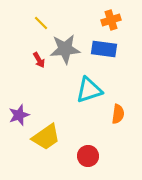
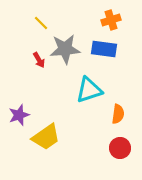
red circle: moved 32 px right, 8 px up
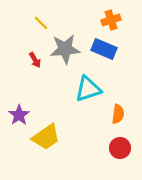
blue rectangle: rotated 15 degrees clockwise
red arrow: moved 4 px left
cyan triangle: moved 1 px left, 1 px up
purple star: rotated 15 degrees counterclockwise
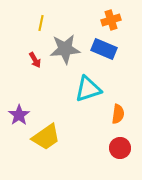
yellow line: rotated 56 degrees clockwise
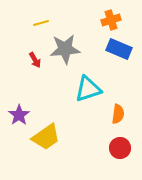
yellow line: rotated 63 degrees clockwise
blue rectangle: moved 15 px right
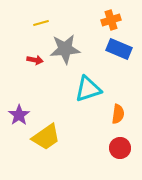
red arrow: rotated 49 degrees counterclockwise
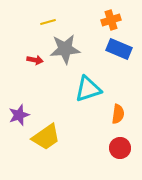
yellow line: moved 7 px right, 1 px up
purple star: rotated 15 degrees clockwise
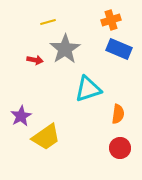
gray star: rotated 28 degrees counterclockwise
purple star: moved 2 px right, 1 px down; rotated 10 degrees counterclockwise
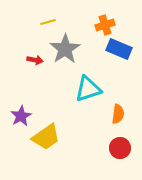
orange cross: moved 6 px left, 5 px down
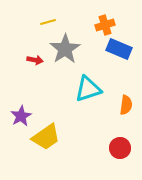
orange semicircle: moved 8 px right, 9 px up
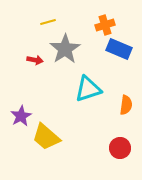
yellow trapezoid: rotated 76 degrees clockwise
